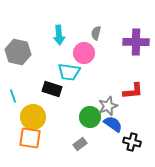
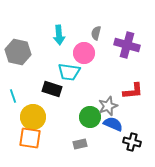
purple cross: moved 9 px left, 3 px down; rotated 15 degrees clockwise
blue semicircle: rotated 12 degrees counterclockwise
gray rectangle: rotated 24 degrees clockwise
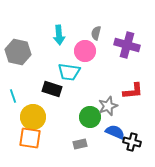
pink circle: moved 1 px right, 2 px up
blue semicircle: moved 2 px right, 8 px down
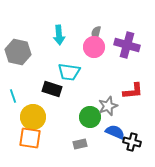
pink circle: moved 9 px right, 4 px up
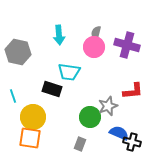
blue semicircle: moved 4 px right, 1 px down
gray rectangle: rotated 56 degrees counterclockwise
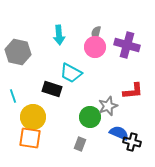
pink circle: moved 1 px right
cyan trapezoid: moved 2 px right, 1 px down; rotated 20 degrees clockwise
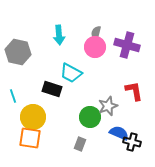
red L-shape: moved 1 px right; rotated 95 degrees counterclockwise
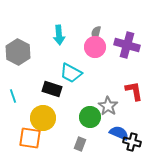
gray hexagon: rotated 15 degrees clockwise
gray star: rotated 18 degrees counterclockwise
yellow circle: moved 10 px right, 1 px down
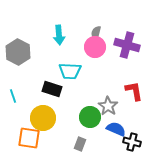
cyan trapezoid: moved 1 px left, 2 px up; rotated 25 degrees counterclockwise
blue semicircle: moved 3 px left, 4 px up
orange square: moved 1 px left
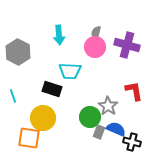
gray rectangle: moved 19 px right, 12 px up
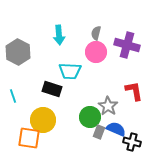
pink circle: moved 1 px right, 5 px down
yellow circle: moved 2 px down
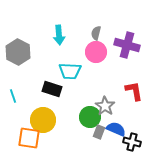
gray star: moved 3 px left
